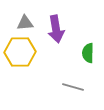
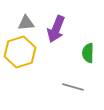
gray triangle: moved 1 px right
purple arrow: rotated 32 degrees clockwise
yellow hexagon: rotated 16 degrees counterclockwise
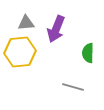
yellow hexagon: rotated 12 degrees clockwise
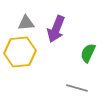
green semicircle: rotated 24 degrees clockwise
gray line: moved 4 px right, 1 px down
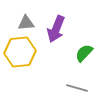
green semicircle: moved 4 px left; rotated 18 degrees clockwise
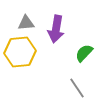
purple arrow: rotated 12 degrees counterclockwise
gray line: rotated 40 degrees clockwise
